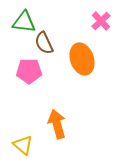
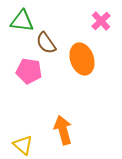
green triangle: moved 2 px left, 1 px up
brown semicircle: moved 2 px right; rotated 10 degrees counterclockwise
pink pentagon: rotated 10 degrees clockwise
orange arrow: moved 6 px right, 6 px down
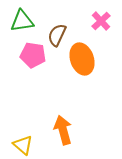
green triangle: rotated 15 degrees counterclockwise
brown semicircle: moved 11 px right, 8 px up; rotated 60 degrees clockwise
pink pentagon: moved 4 px right, 16 px up
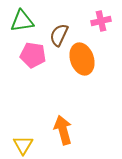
pink cross: rotated 30 degrees clockwise
brown semicircle: moved 2 px right
yellow triangle: rotated 20 degrees clockwise
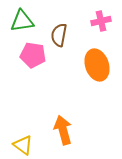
brown semicircle: rotated 15 degrees counterclockwise
orange ellipse: moved 15 px right, 6 px down
yellow triangle: rotated 25 degrees counterclockwise
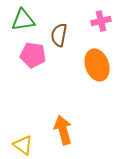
green triangle: moved 1 px right, 1 px up
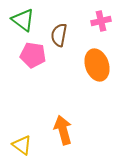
green triangle: rotated 45 degrees clockwise
yellow triangle: moved 1 px left
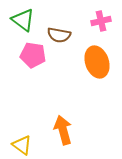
brown semicircle: rotated 90 degrees counterclockwise
orange ellipse: moved 3 px up
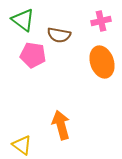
orange ellipse: moved 5 px right
orange arrow: moved 2 px left, 5 px up
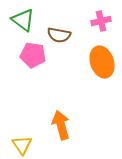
yellow triangle: rotated 20 degrees clockwise
